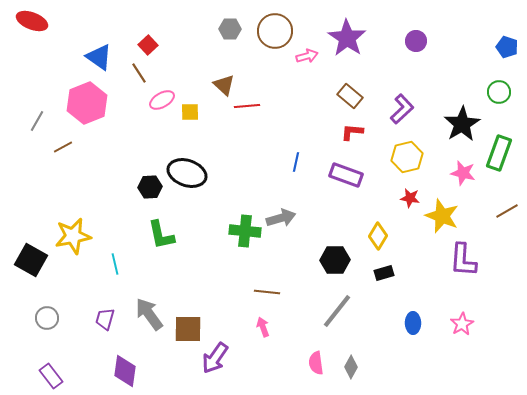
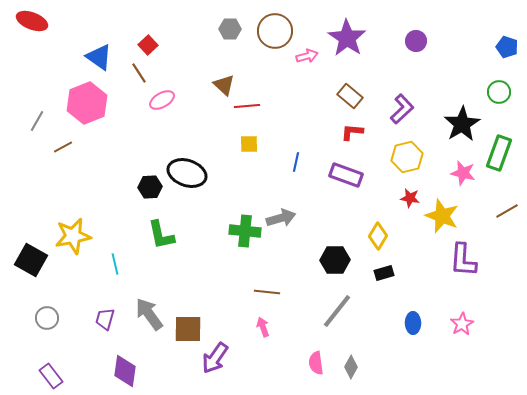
yellow square at (190, 112): moved 59 px right, 32 px down
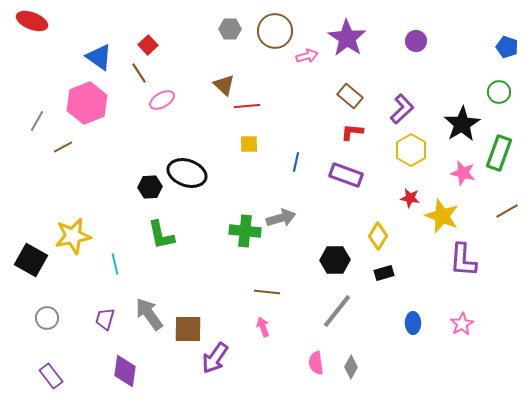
yellow hexagon at (407, 157): moved 4 px right, 7 px up; rotated 16 degrees counterclockwise
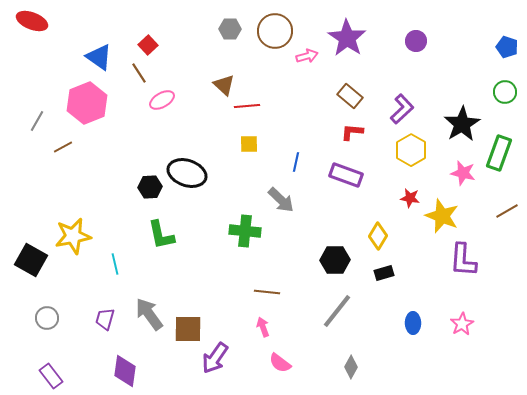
green circle at (499, 92): moved 6 px right
gray arrow at (281, 218): moved 18 px up; rotated 60 degrees clockwise
pink semicircle at (316, 363): moved 36 px left; rotated 45 degrees counterclockwise
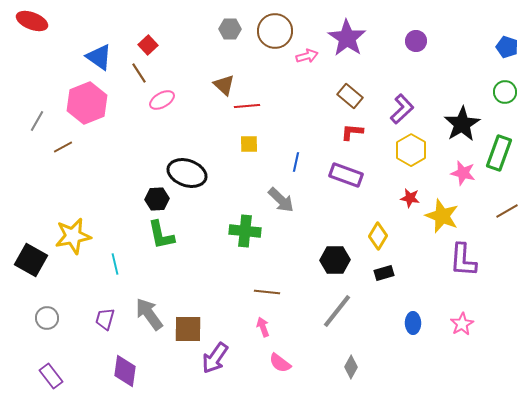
black hexagon at (150, 187): moved 7 px right, 12 px down
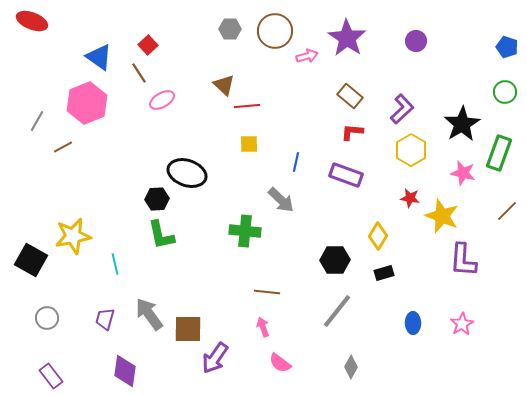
brown line at (507, 211): rotated 15 degrees counterclockwise
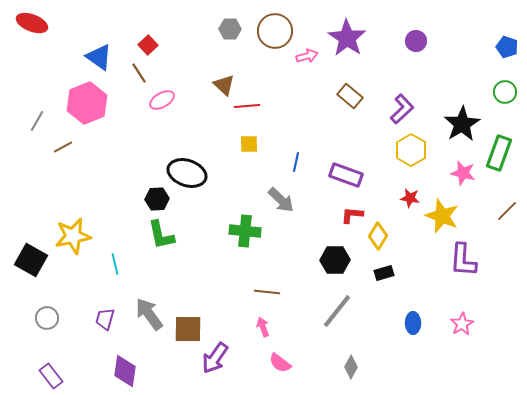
red ellipse at (32, 21): moved 2 px down
red L-shape at (352, 132): moved 83 px down
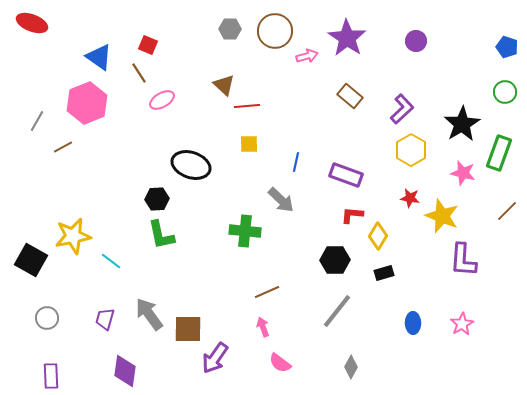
red square at (148, 45): rotated 24 degrees counterclockwise
black ellipse at (187, 173): moved 4 px right, 8 px up
cyan line at (115, 264): moved 4 px left, 3 px up; rotated 40 degrees counterclockwise
brown line at (267, 292): rotated 30 degrees counterclockwise
purple rectangle at (51, 376): rotated 35 degrees clockwise
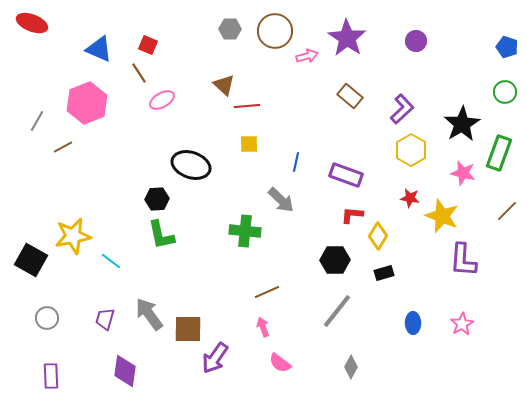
blue triangle at (99, 57): moved 8 px up; rotated 12 degrees counterclockwise
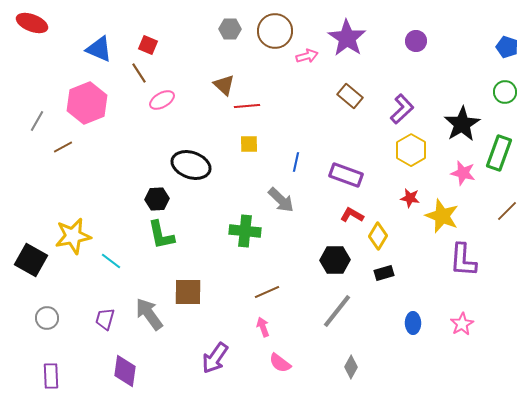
red L-shape at (352, 215): rotated 25 degrees clockwise
brown square at (188, 329): moved 37 px up
